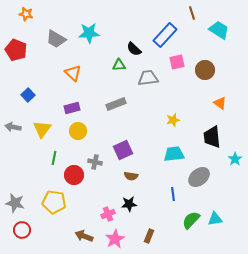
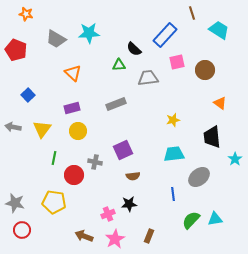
brown semicircle at (131, 176): moved 2 px right; rotated 16 degrees counterclockwise
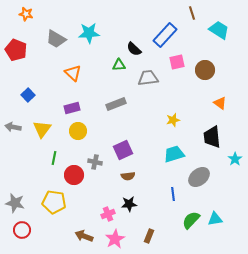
cyan trapezoid at (174, 154): rotated 10 degrees counterclockwise
brown semicircle at (133, 176): moved 5 px left
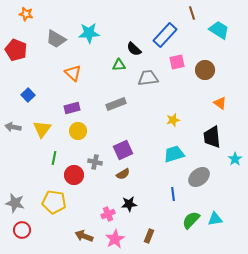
brown semicircle at (128, 176): moved 5 px left, 2 px up; rotated 24 degrees counterclockwise
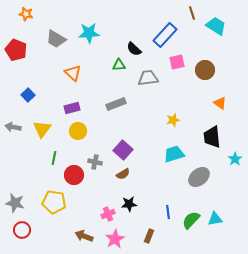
cyan trapezoid at (219, 30): moved 3 px left, 4 px up
purple square at (123, 150): rotated 24 degrees counterclockwise
blue line at (173, 194): moved 5 px left, 18 px down
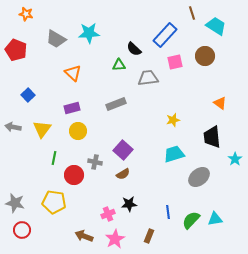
pink square at (177, 62): moved 2 px left
brown circle at (205, 70): moved 14 px up
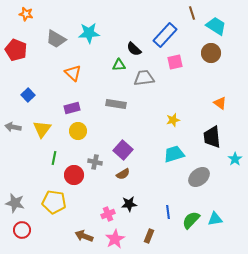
brown circle at (205, 56): moved 6 px right, 3 px up
gray trapezoid at (148, 78): moved 4 px left
gray rectangle at (116, 104): rotated 30 degrees clockwise
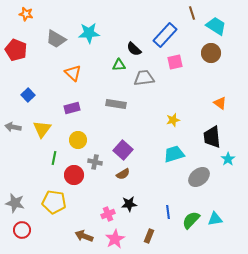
yellow circle at (78, 131): moved 9 px down
cyan star at (235, 159): moved 7 px left
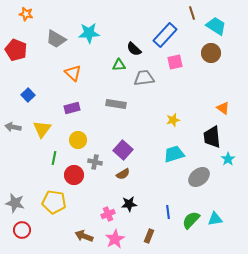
orange triangle at (220, 103): moved 3 px right, 5 px down
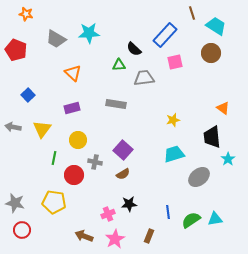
green semicircle at (191, 220): rotated 12 degrees clockwise
